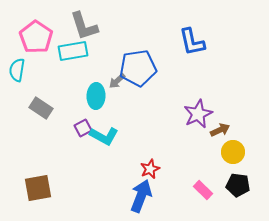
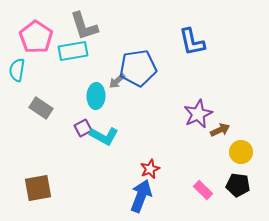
yellow circle: moved 8 px right
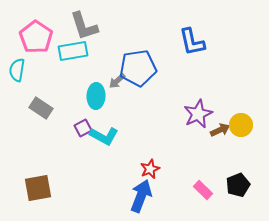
yellow circle: moved 27 px up
black pentagon: rotated 30 degrees counterclockwise
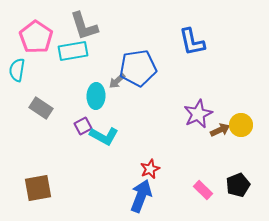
purple square: moved 2 px up
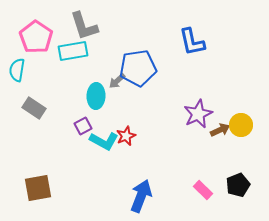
gray rectangle: moved 7 px left
cyan L-shape: moved 5 px down
red star: moved 24 px left, 33 px up
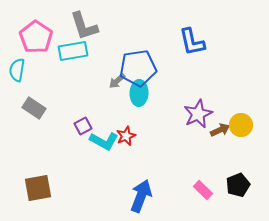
cyan ellipse: moved 43 px right, 3 px up
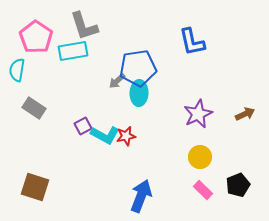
yellow circle: moved 41 px left, 32 px down
brown arrow: moved 25 px right, 16 px up
red star: rotated 12 degrees clockwise
cyan L-shape: moved 1 px right, 6 px up
brown square: moved 3 px left, 1 px up; rotated 28 degrees clockwise
